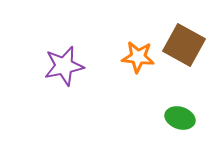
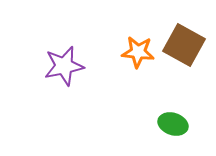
orange star: moved 5 px up
green ellipse: moved 7 px left, 6 px down
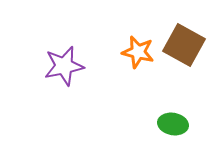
orange star: rotated 8 degrees clockwise
green ellipse: rotated 8 degrees counterclockwise
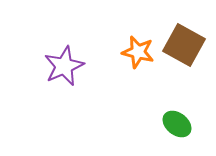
purple star: rotated 12 degrees counterclockwise
green ellipse: moved 4 px right; rotated 28 degrees clockwise
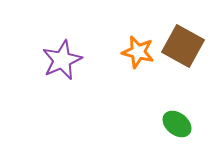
brown square: moved 1 px left, 1 px down
purple star: moved 2 px left, 6 px up
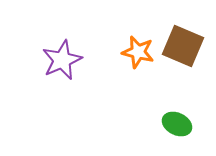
brown square: rotated 6 degrees counterclockwise
green ellipse: rotated 12 degrees counterclockwise
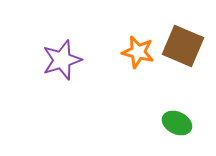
purple star: rotated 6 degrees clockwise
green ellipse: moved 1 px up
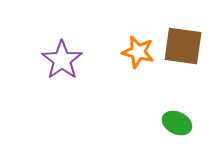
brown square: rotated 15 degrees counterclockwise
purple star: rotated 18 degrees counterclockwise
